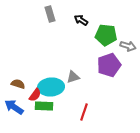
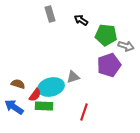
gray arrow: moved 2 px left
cyan ellipse: rotated 10 degrees counterclockwise
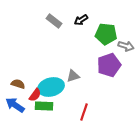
gray rectangle: moved 4 px right, 7 px down; rotated 35 degrees counterclockwise
black arrow: rotated 64 degrees counterclockwise
green pentagon: moved 1 px up
gray triangle: moved 1 px up
blue arrow: moved 1 px right, 2 px up
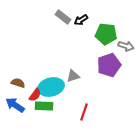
gray rectangle: moved 9 px right, 4 px up
brown semicircle: moved 1 px up
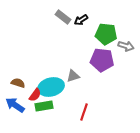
purple pentagon: moved 7 px left, 5 px up; rotated 25 degrees clockwise
green rectangle: rotated 12 degrees counterclockwise
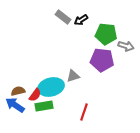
brown semicircle: moved 8 px down; rotated 32 degrees counterclockwise
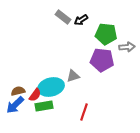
gray arrow: moved 1 px right, 1 px down; rotated 21 degrees counterclockwise
blue arrow: rotated 78 degrees counterclockwise
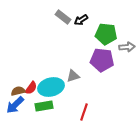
red semicircle: moved 4 px left, 7 px up
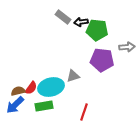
black arrow: moved 2 px down; rotated 24 degrees clockwise
green pentagon: moved 9 px left, 4 px up
